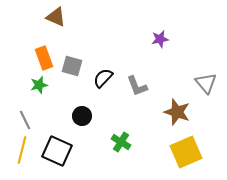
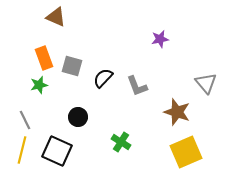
black circle: moved 4 px left, 1 px down
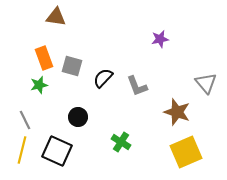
brown triangle: rotated 15 degrees counterclockwise
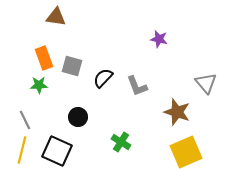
purple star: moved 1 px left; rotated 24 degrees clockwise
green star: rotated 12 degrees clockwise
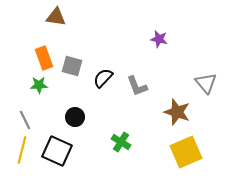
black circle: moved 3 px left
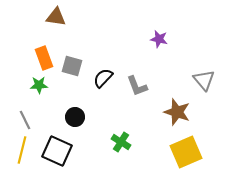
gray triangle: moved 2 px left, 3 px up
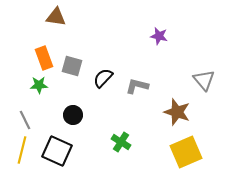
purple star: moved 3 px up
gray L-shape: rotated 125 degrees clockwise
black circle: moved 2 px left, 2 px up
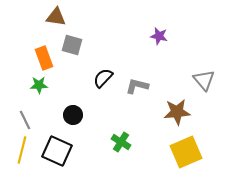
gray square: moved 21 px up
brown star: rotated 24 degrees counterclockwise
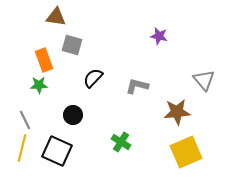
orange rectangle: moved 2 px down
black semicircle: moved 10 px left
yellow line: moved 2 px up
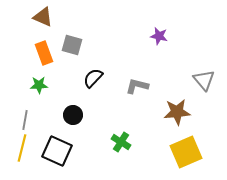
brown triangle: moved 13 px left; rotated 15 degrees clockwise
orange rectangle: moved 7 px up
gray line: rotated 36 degrees clockwise
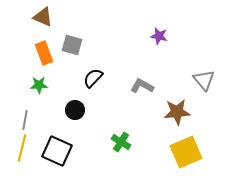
gray L-shape: moved 5 px right; rotated 15 degrees clockwise
black circle: moved 2 px right, 5 px up
